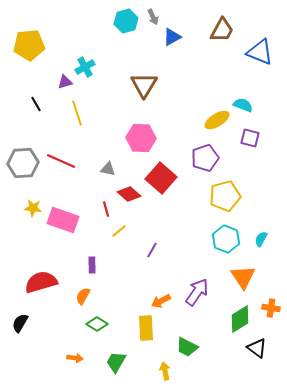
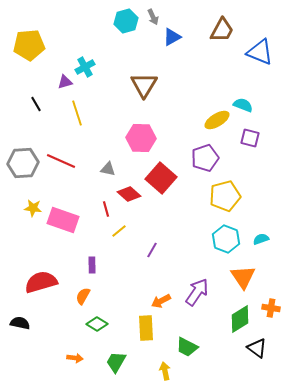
cyan semicircle at (261, 239): rotated 42 degrees clockwise
black semicircle at (20, 323): rotated 72 degrees clockwise
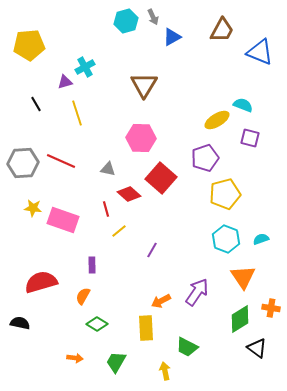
yellow pentagon at (225, 196): moved 2 px up
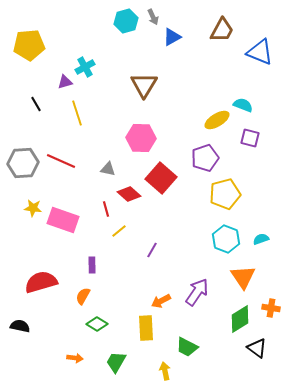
black semicircle at (20, 323): moved 3 px down
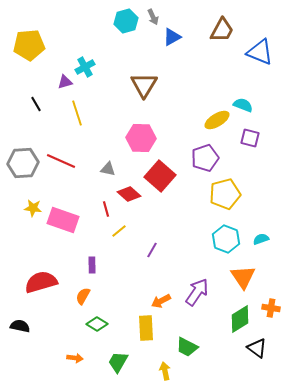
red square at (161, 178): moved 1 px left, 2 px up
green trapezoid at (116, 362): moved 2 px right
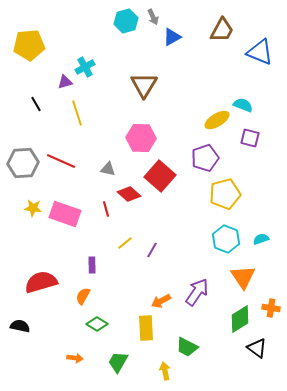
pink rectangle at (63, 220): moved 2 px right, 6 px up
yellow line at (119, 231): moved 6 px right, 12 px down
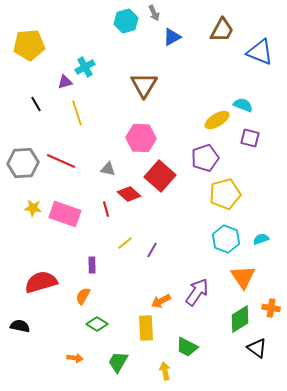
gray arrow at (153, 17): moved 1 px right, 4 px up
